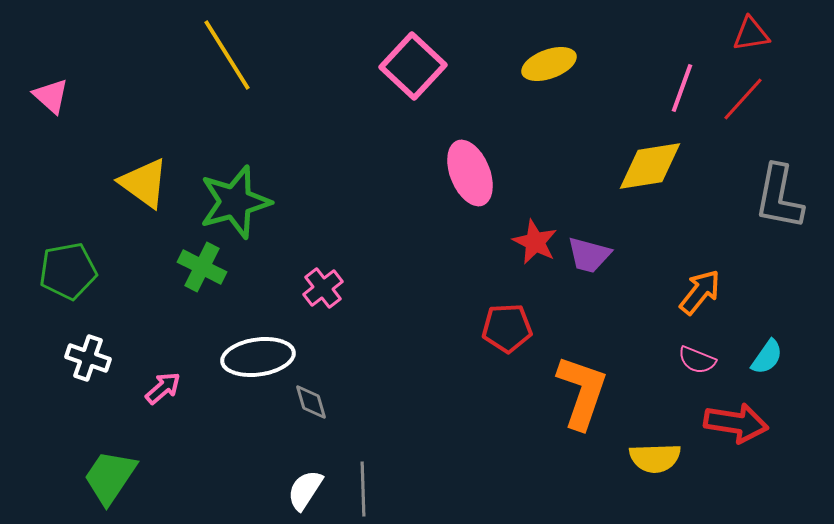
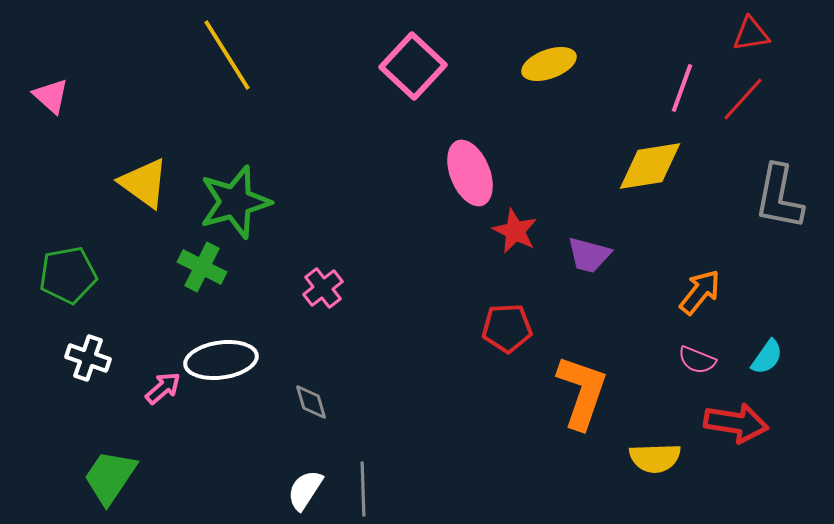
red star: moved 20 px left, 11 px up
green pentagon: moved 4 px down
white ellipse: moved 37 px left, 3 px down
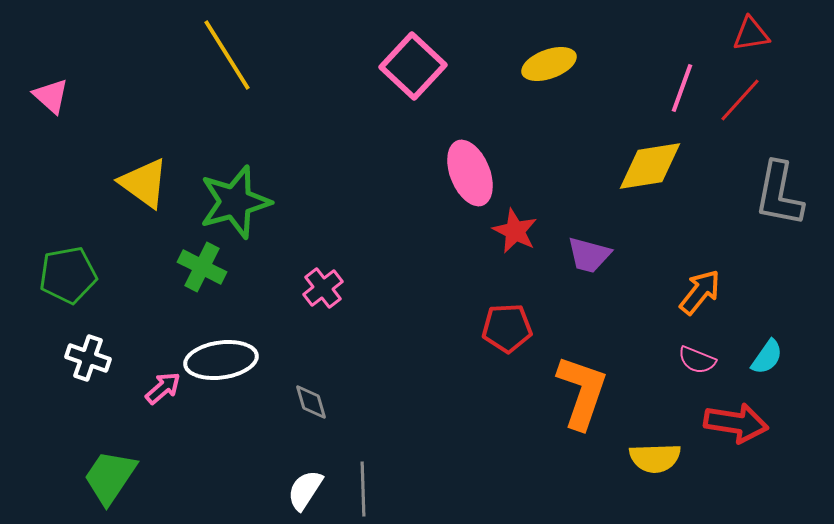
red line: moved 3 px left, 1 px down
gray L-shape: moved 3 px up
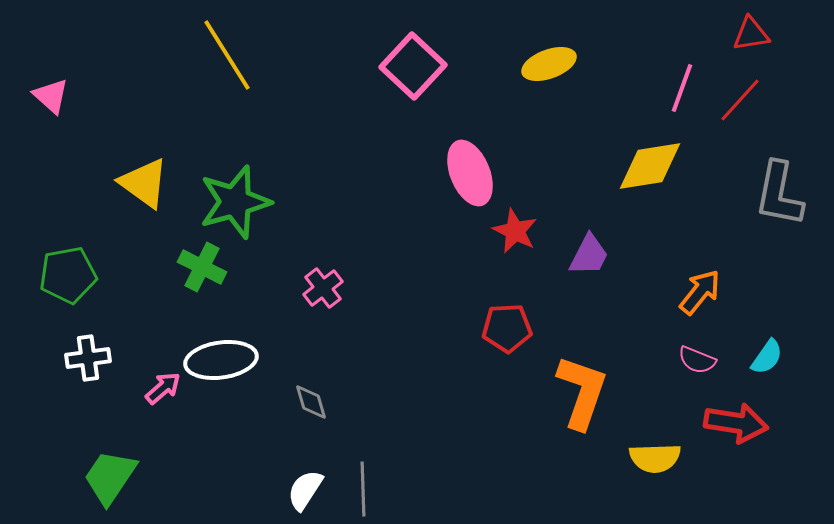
purple trapezoid: rotated 78 degrees counterclockwise
white cross: rotated 27 degrees counterclockwise
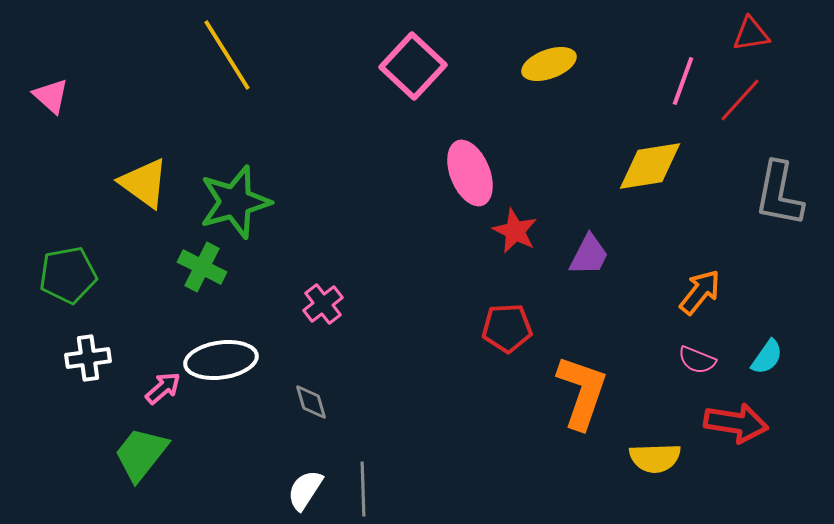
pink line: moved 1 px right, 7 px up
pink cross: moved 16 px down
green trapezoid: moved 31 px right, 23 px up; rotated 4 degrees clockwise
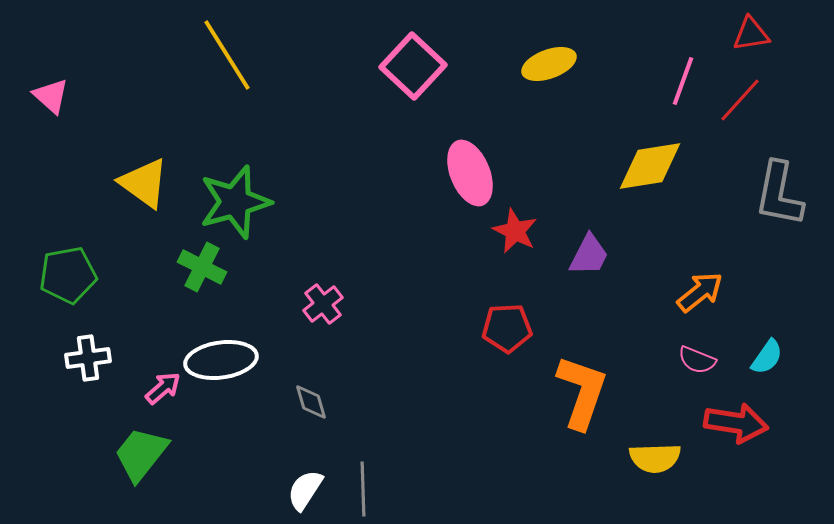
orange arrow: rotated 12 degrees clockwise
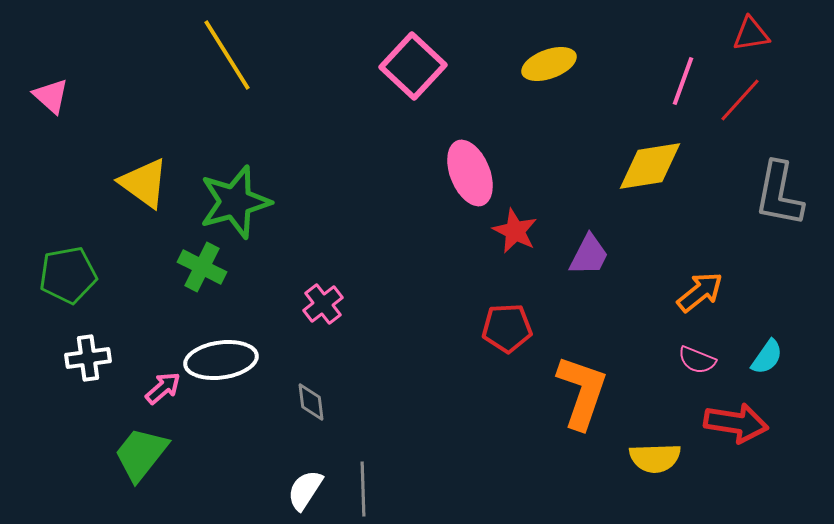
gray diamond: rotated 9 degrees clockwise
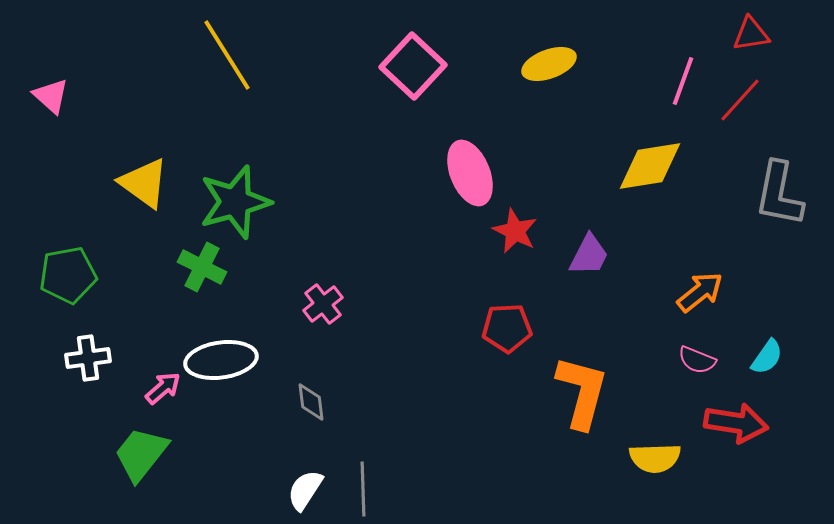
orange L-shape: rotated 4 degrees counterclockwise
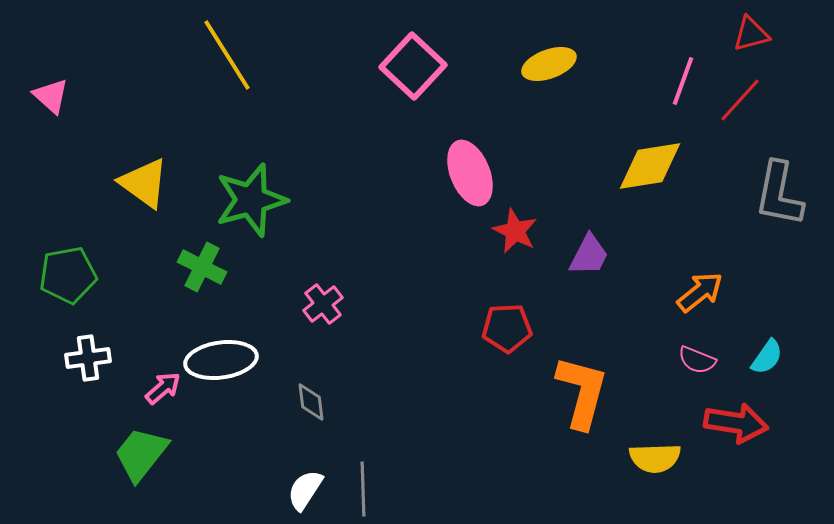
red triangle: rotated 6 degrees counterclockwise
green star: moved 16 px right, 2 px up
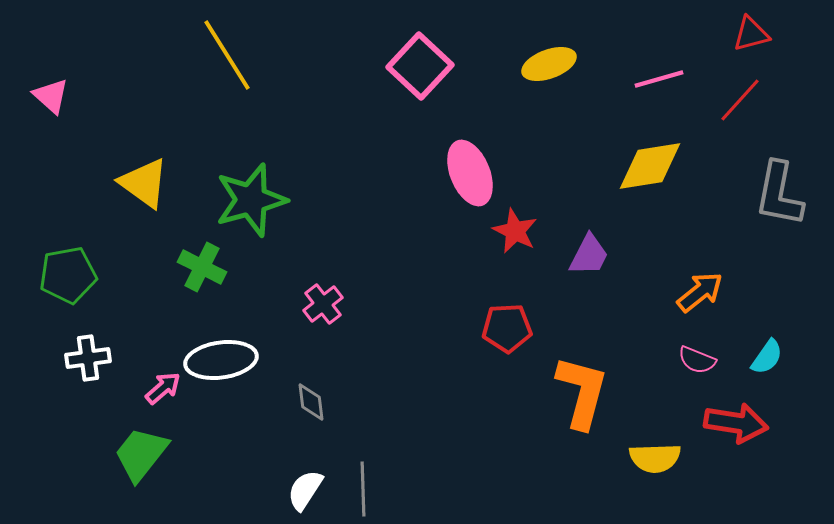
pink square: moved 7 px right
pink line: moved 24 px left, 2 px up; rotated 54 degrees clockwise
